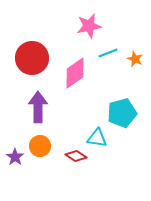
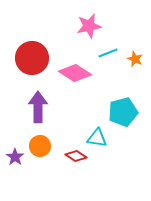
pink diamond: rotated 68 degrees clockwise
cyan pentagon: moved 1 px right, 1 px up
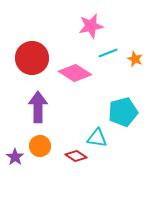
pink star: moved 2 px right
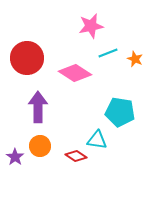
red circle: moved 5 px left
cyan pentagon: moved 3 px left; rotated 24 degrees clockwise
cyan triangle: moved 2 px down
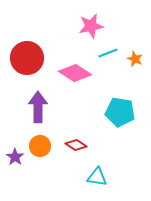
cyan triangle: moved 37 px down
red diamond: moved 11 px up
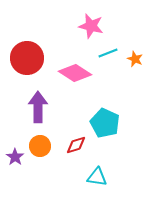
pink star: rotated 25 degrees clockwise
cyan pentagon: moved 15 px left, 11 px down; rotated 16 degrees clockwise
red diamond: rotated 50 degrees counterclockwise
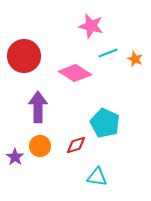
red circle: moved 3 px left, 2 px up
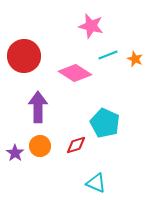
cyan line: moved 2 px down
purple star: moved 4 px up
cyan triangle: moved 1 px left, 6 px down; rotated 15 degrees clockwise
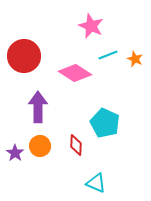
pink star: rotated 10 degrees clockwise
red diamond: rotated 70 degrees counterclockwise
